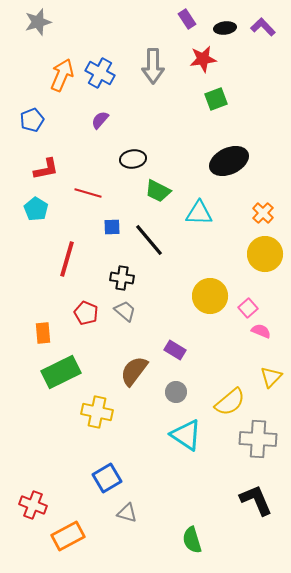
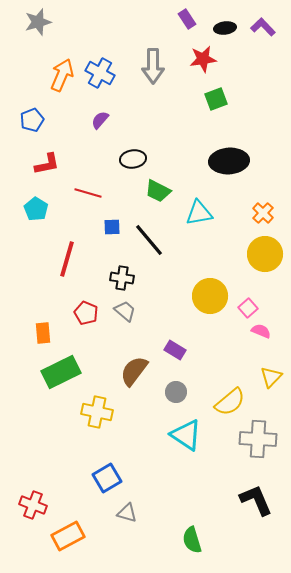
black ellipse at (229, 161): rotated 21 degrees clockwise
red L-shape at (46, 169): moved 1 px right, 5 px up
cyan triangle at (199, 213): rotated 12 degrees counterclockwise
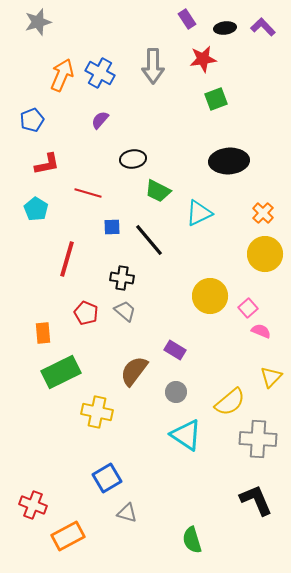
cyan triangle at (199, 213): rotated 16 degrees counterclockwise
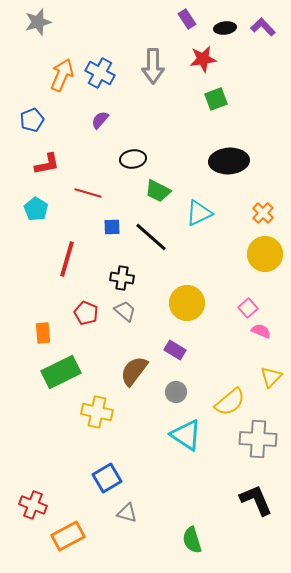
black line at (149, 240): moved 2 px right, 3 px up; rotated 9 degrees counterclockwise
yellow circle at (210, 296): moved 23 px left, 7 px down
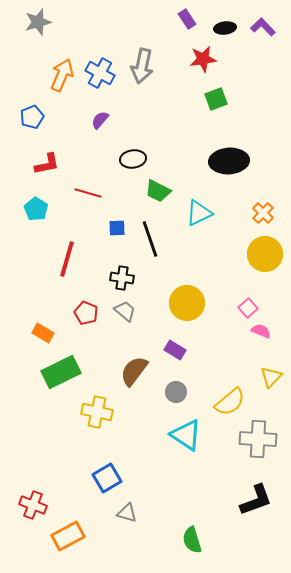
gray arrow at (153, 66): moved 11 px left; rotated 12 degrees clockwise
blue pentagon at (32, 120): moved 3 px up
blue square at (112, 227): moved 5 px right, 1 px down
black line at (151, 237): moved 1 px left, 2 px down; rotated 30 degrees clockwise
orange rectangle at (43, 333): rotated 55 degrees counterclockwise
black L-shape at (256, 500): rotated 93 degrees clockwise
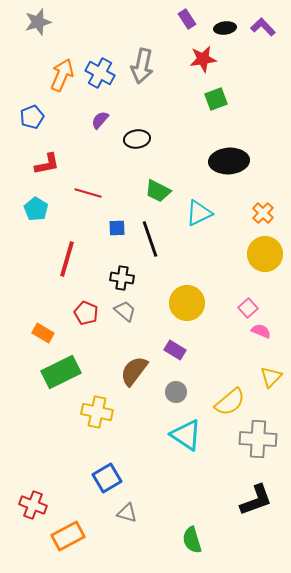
black ellipse at (133, 159): moved 4 px right, 20 px up
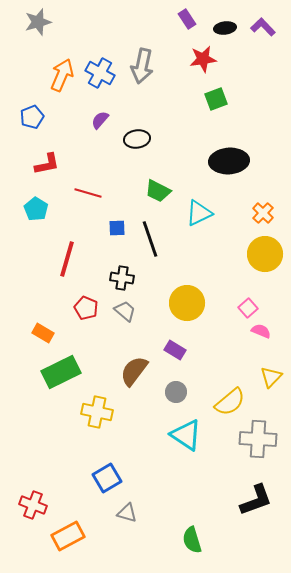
red pentagon at (86, 313): moved 5 px up
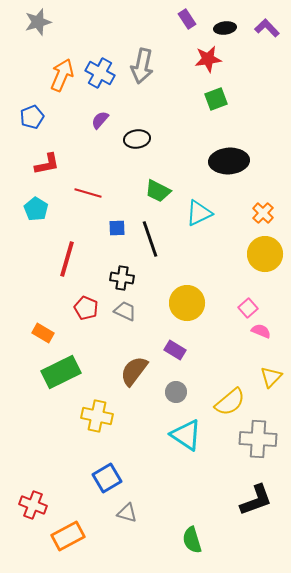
purple L-shape at (263, 27): moved 4 px right, 1 px down
red star at (203, 59): moved 5 px right
gray trapezoid at (125, 311): rotated 15 degrees counterclockwise
yellow cross at (97, 412): moved 4 px down
